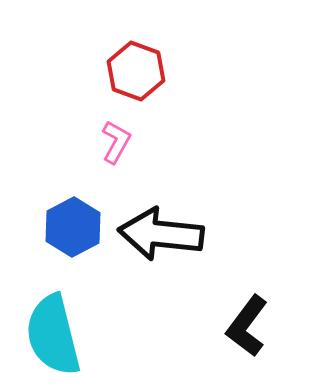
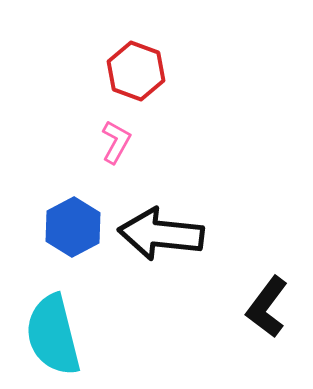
black L-shape: moved 20 px right, 19 px up
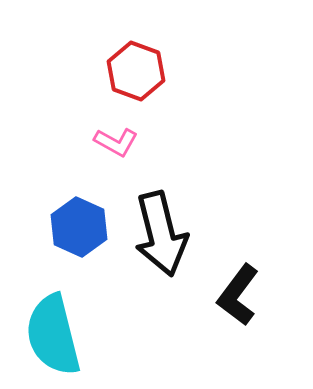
pink L-shape: rotated 90 degrees clockwise
blue hexagon: moved 6 px right; rotated 8 degrees counterclockwise
black arrow: rotated 110 degrees counterclockwise
black L-shape: moved 29 px left, 12 px up
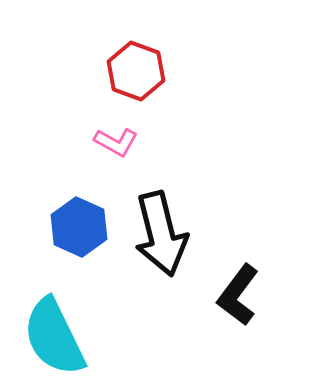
cyan semicircle: moved 1 px right, 2 px down; rotated 12 degrees counterclockwise
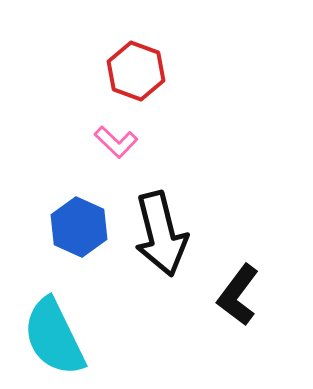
pink L-shape: rotated 15 degrees clockwise
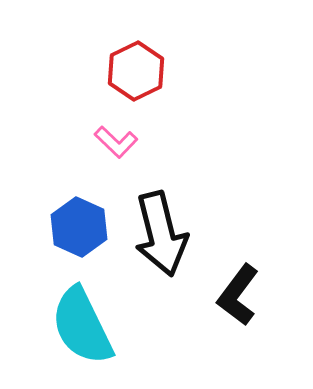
red hexagon: rotated 14 degrees clockwise
cyan semicircle: moved 28 px right, 11 px up
